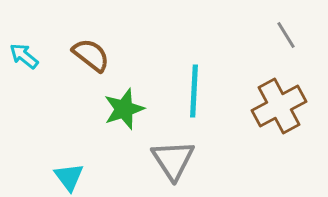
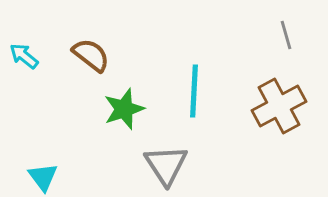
gray line: rotated 16 degrees clockwise
gray triangle: moved 7 px left, 5 px down
cyan triangle: moved 26 px left
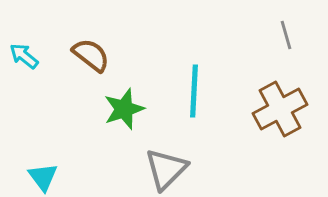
brown cross: moved 1 px right, 3 px down
gray triangle: moved 4 px down; rotated 18 degrees clockwise
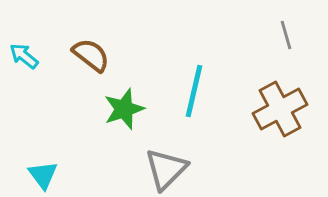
cyan line: rotated 10 degrees clockwise
cyan triangle: moved 2 px up
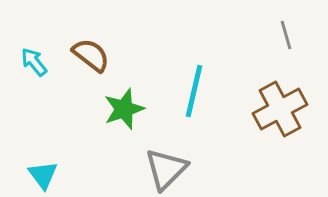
cyan arrow: moved 10 px right, 6 px down; rotated 12 degrees clockwise
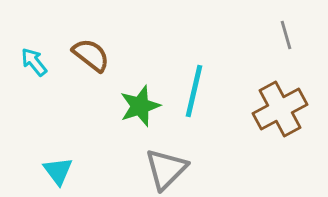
green star: moved 16 px right, 3 px up
cyan triangle: moved 15 px right, 4 px up
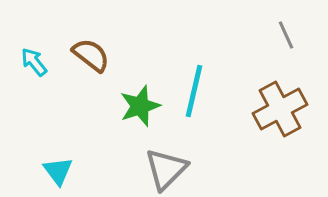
gray line: rotated 8 degrees counterclockwise
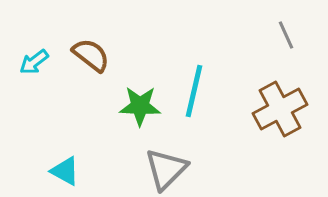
cyan arrow: rotated 88 degrees counterclockwise
green star: rotated 21 degrees clockwise
cyan triangle: moved 7 px right; rotated 24 degrees counterclockwise
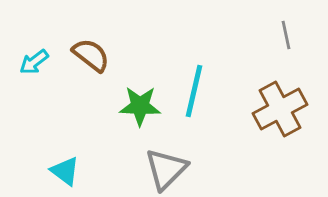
gray line: rotated 12 degrees clockwise
cyan triangle: rotated 8 degrees clockwise
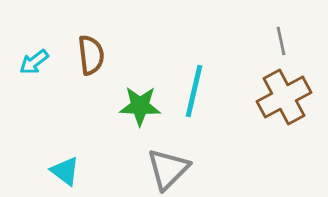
gray line: moved 5 px left, 6 px down
brown semicircle: rotated 45 degrees clockwise
brown cross: moved 4 px right, 12 px up
gray triangle: moved 2 px right
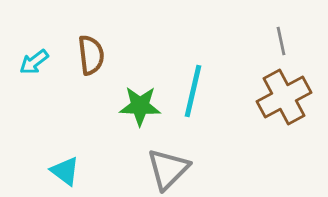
cyan line: moved 1 px left
